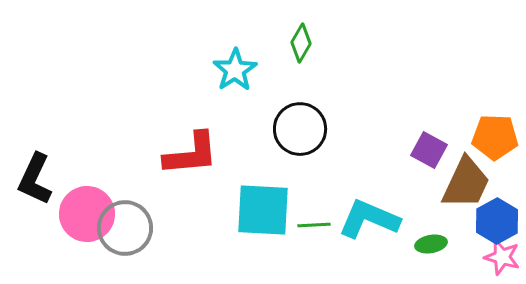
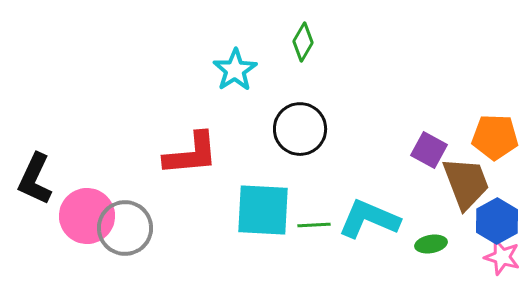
green diamond: moved 2 px right, 1 px up
brown trapezoid: rotated 46 degrees counterclockwise
pink circle: moved 2 px down
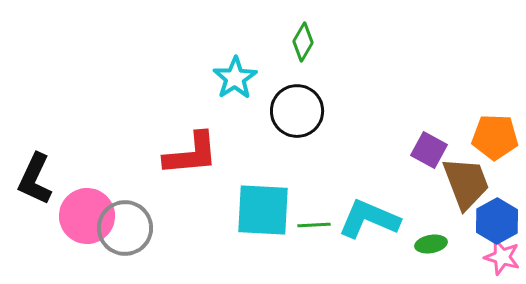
cyan star: moved 8 px down
black circle: moved 3 px left, 18 px up
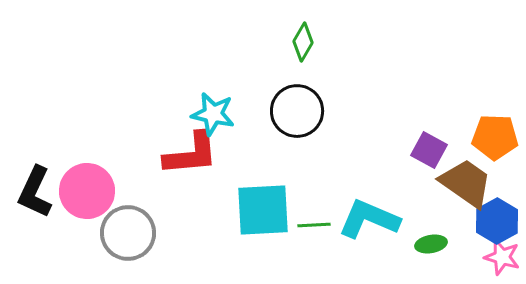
cyan star: moved 22 px left, 36 px down; rotated 27 degrees counterclockwise
black L-shape: moved 13 px down
brown trapezoid: rotated 34 degrees counterclockwise
cyan square: rotated 6 degrees counterclockwise
pink circle: moved 25 px up
gray circle: moved 3 px right, 5 px down
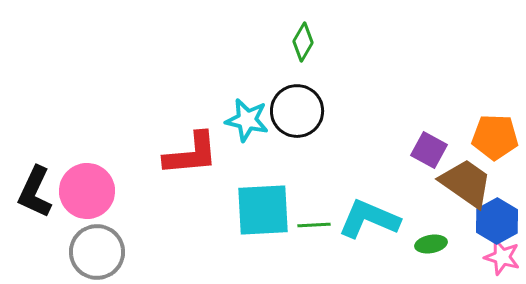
cyan star: moved 34 px right, 6 px down
gray circle: moved 31 px left, 19 px down
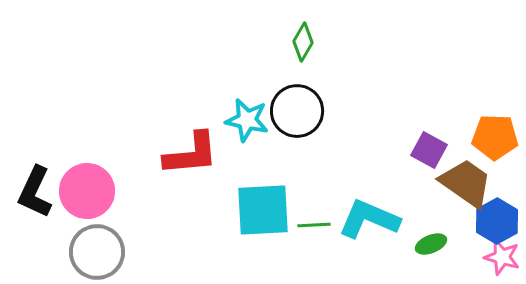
green ellipse: rotated 12 degrees counterclockwise
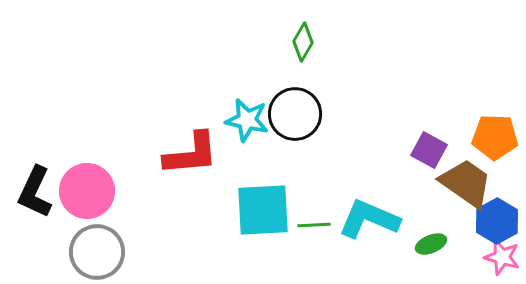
black circle: moved 2 px left, 3 px down
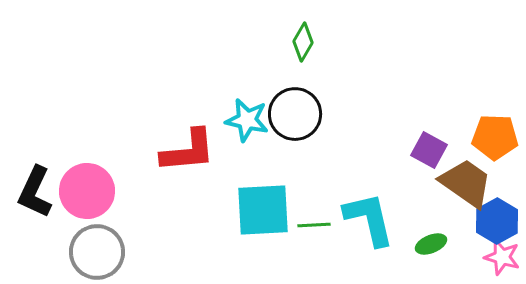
red L-shape: moved 3 px left, 3 px up
cyan L-shape: rotated 54 degrees clockwise
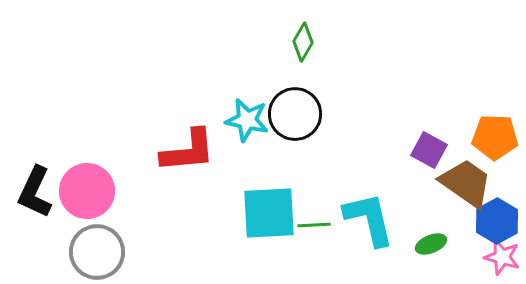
cyan square: moved 6 px right, 3 px down
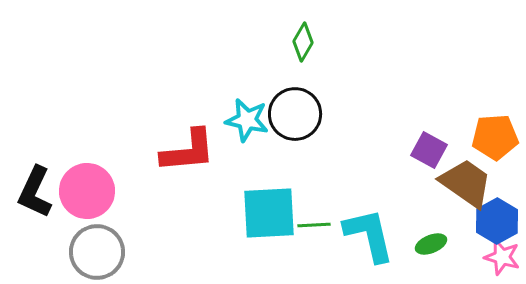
orange pentagon: rotated 6 degrees counterclockwise
cyan L-shape: moved 16 px down
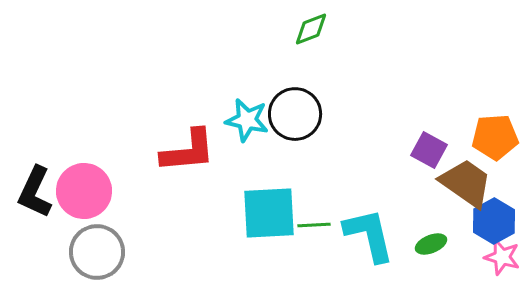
green diamond: moved 8 px right, 13 px up; rotated 39 degrees clockwise
pink circle: moved 3 px left
blue hexagon: moved 3 px left
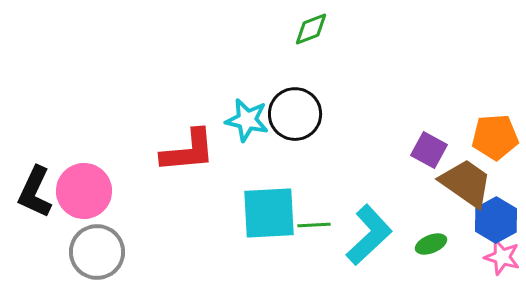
blue hexagon: moved 2 px right, 1 px up
cyan L-shape: rotated 60 degrees clockwise
